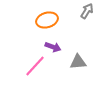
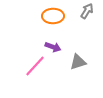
orange ellipse: moved 6 px right, 4 px up; rotated 15 degrees clockwise
gray triangle: rotated 12 degrees counterclockwise
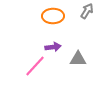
purple arrow: rotated 28 degrees counterclockwise
gray triangle: moved 3 px up; rotated 18 degrees clockwise
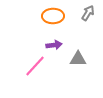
gray arrow: moved 1 px right, 2 px down
purple arrow: moved 1 px right, 2 px up
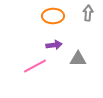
gray arrow: rotated 28 degrees counterclockwise
pink line: rotated 20 degrees clockwise
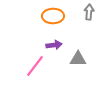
gray arrow: moved 1 px right, 1 px up
pink line: rotated 25 degrees counterclockwise
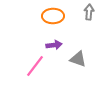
gray triangle: rotated 18 degrees clockwise
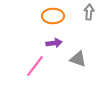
purple arrow: moved 2 px up
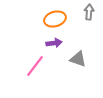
orange ellipse: moved 2 px right, 3 px down; rotated 15 degrees counterclockwise
